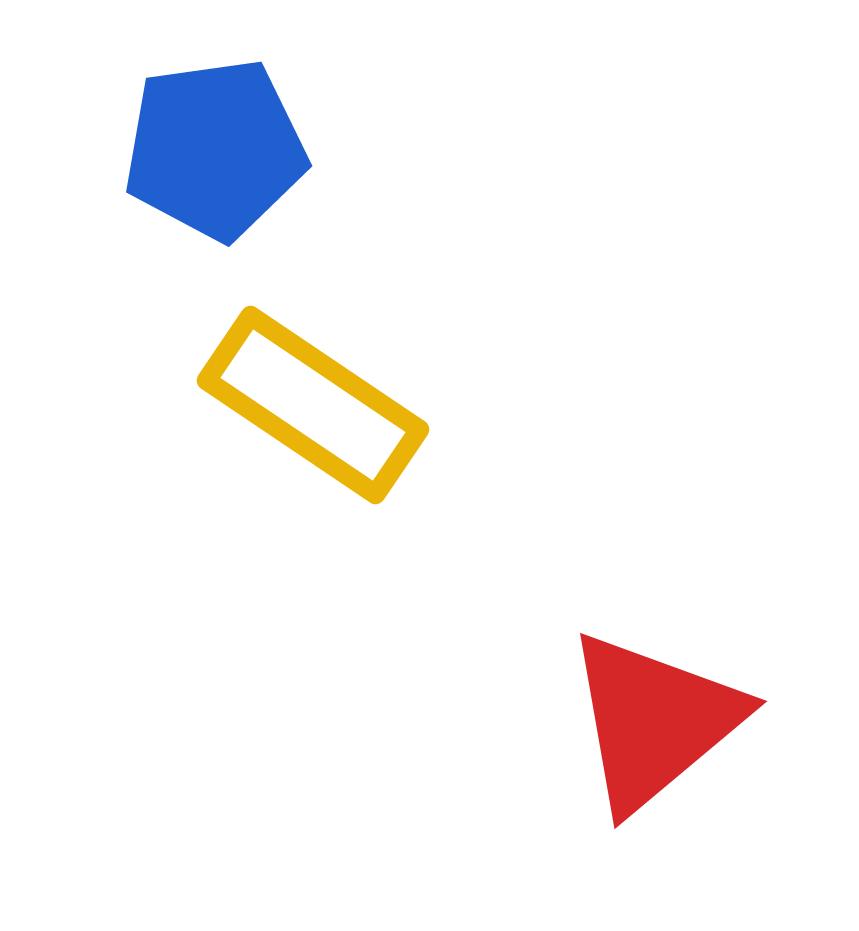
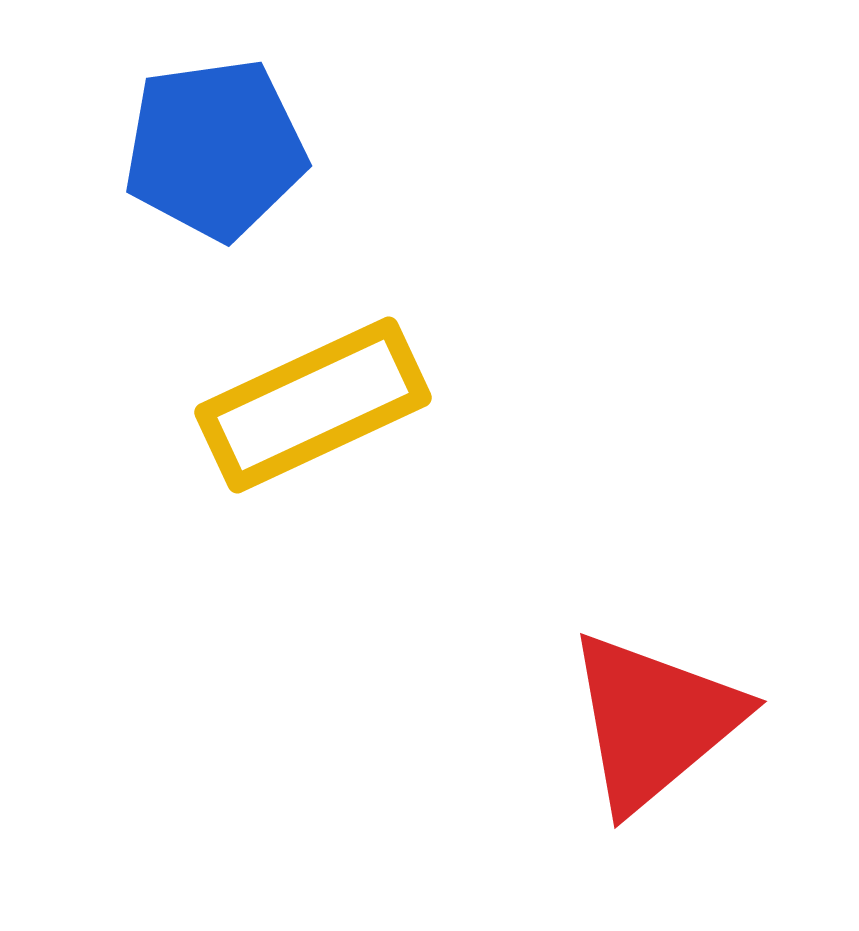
yellow rectangle: rotated 59 degrees counterclockwise
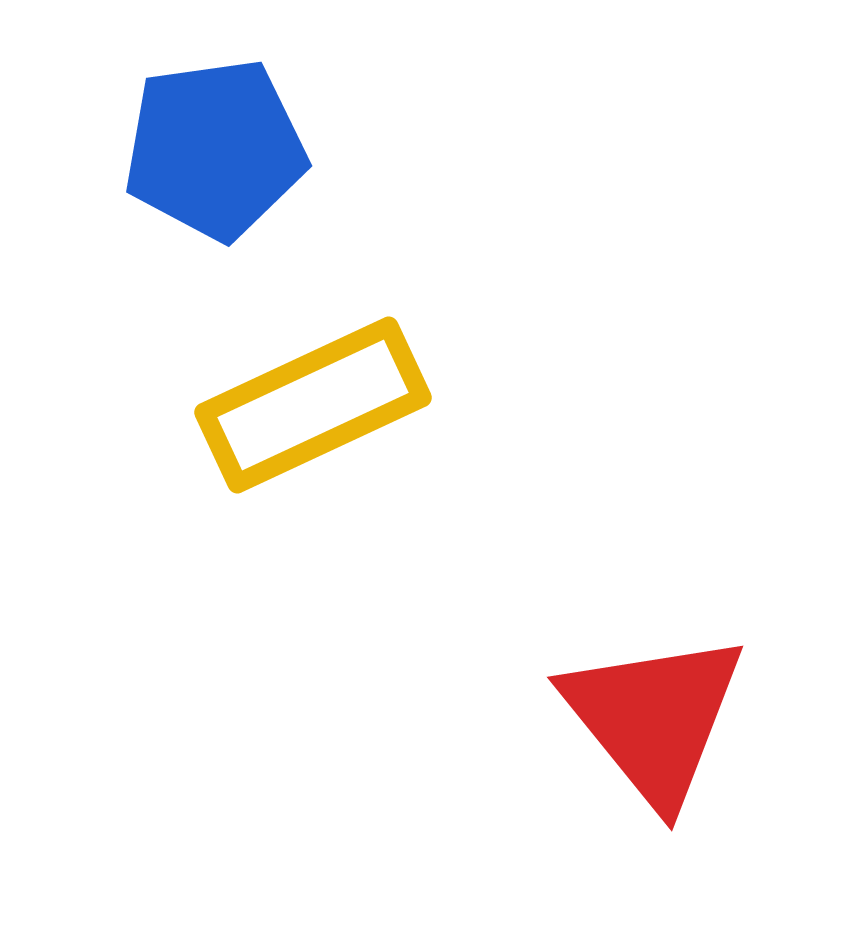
red triangle: moved 3 px up; rotated 29 degrees counterclockwise
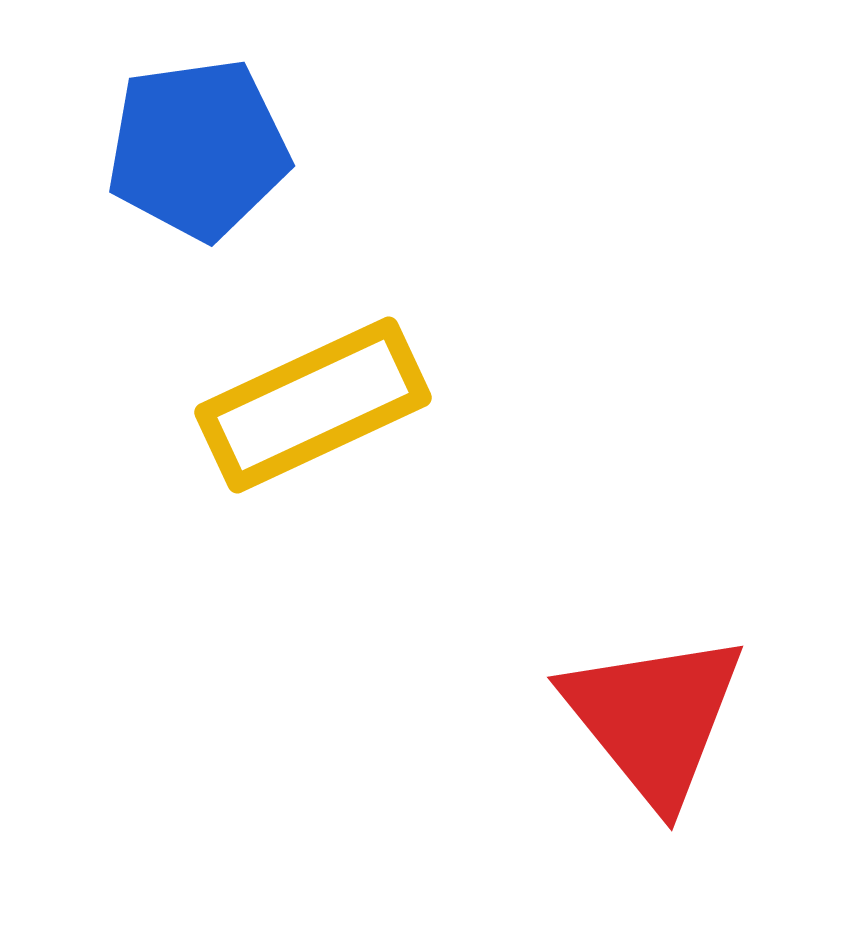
blue pentagon: moved 17 px left
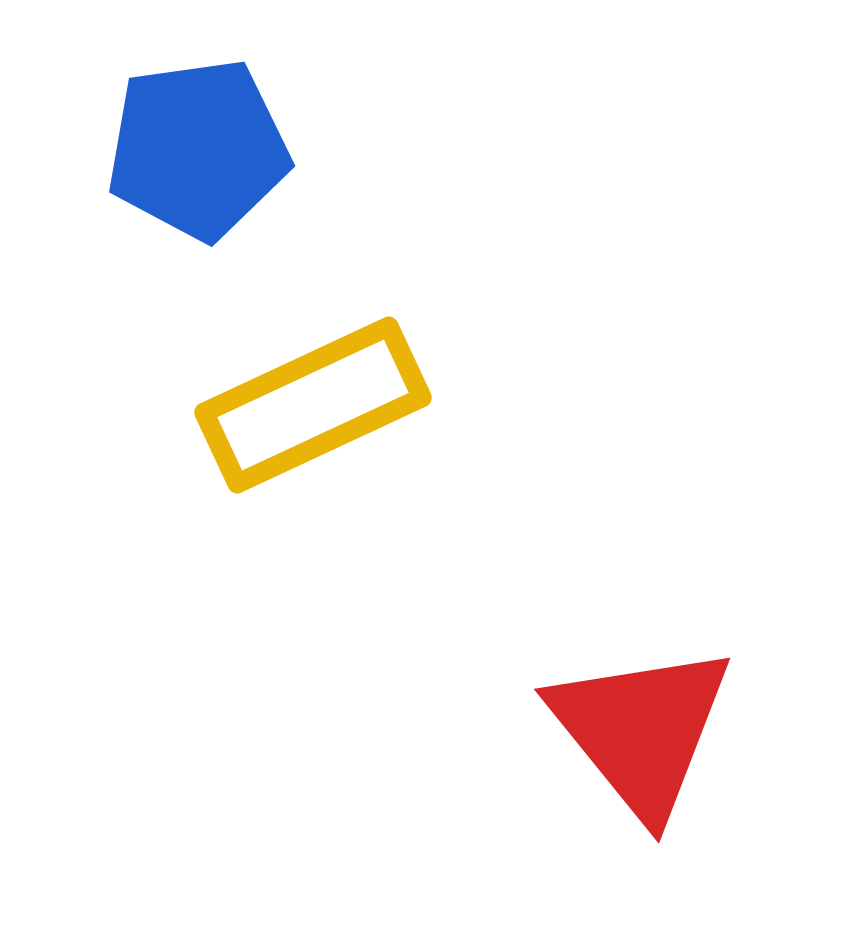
red triangle: moved 13 px left, 12 px down
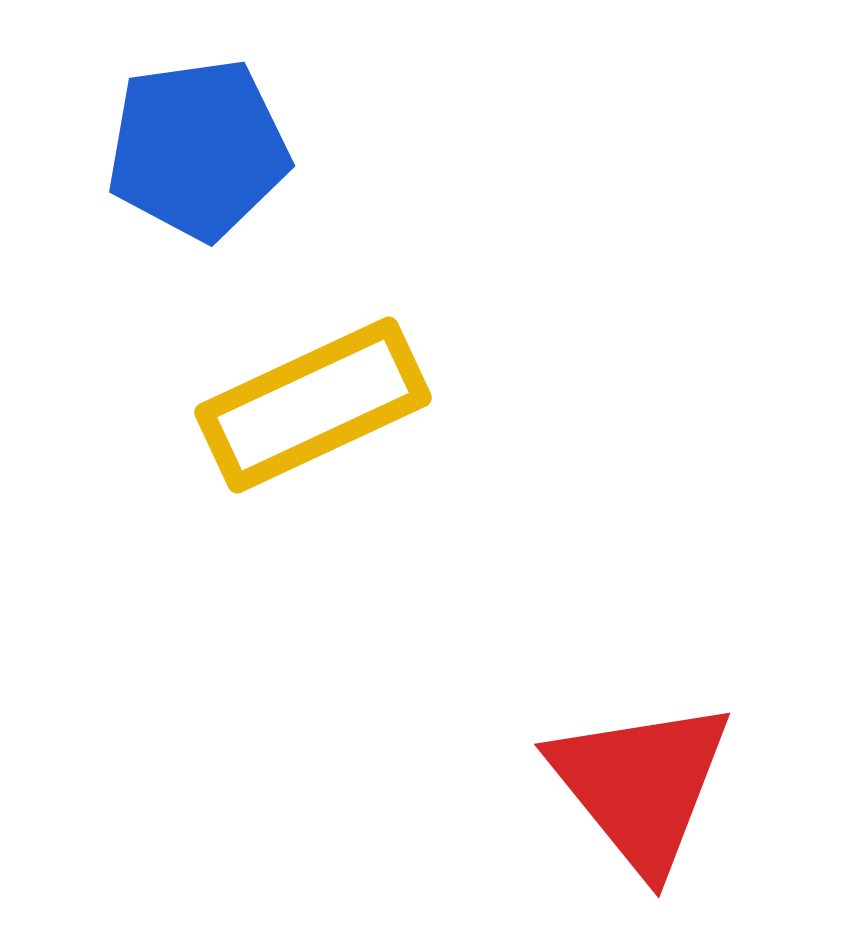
red triangle: moved 55 px down
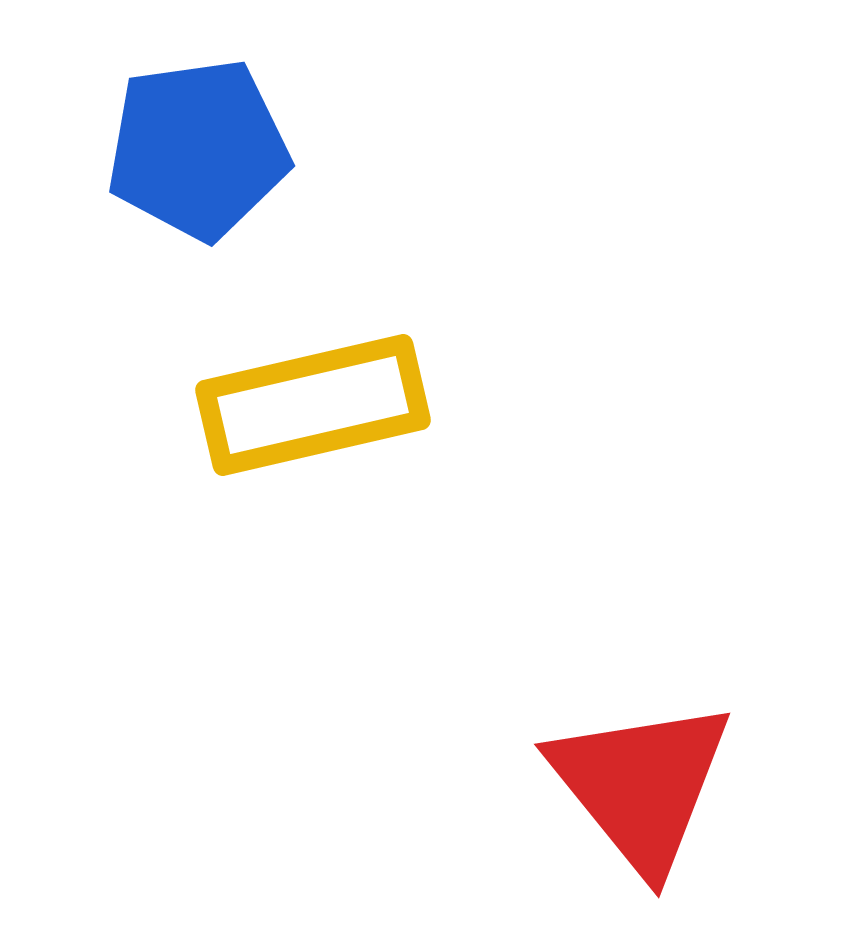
yellow rectangle: rotated 12 degrees clockwise
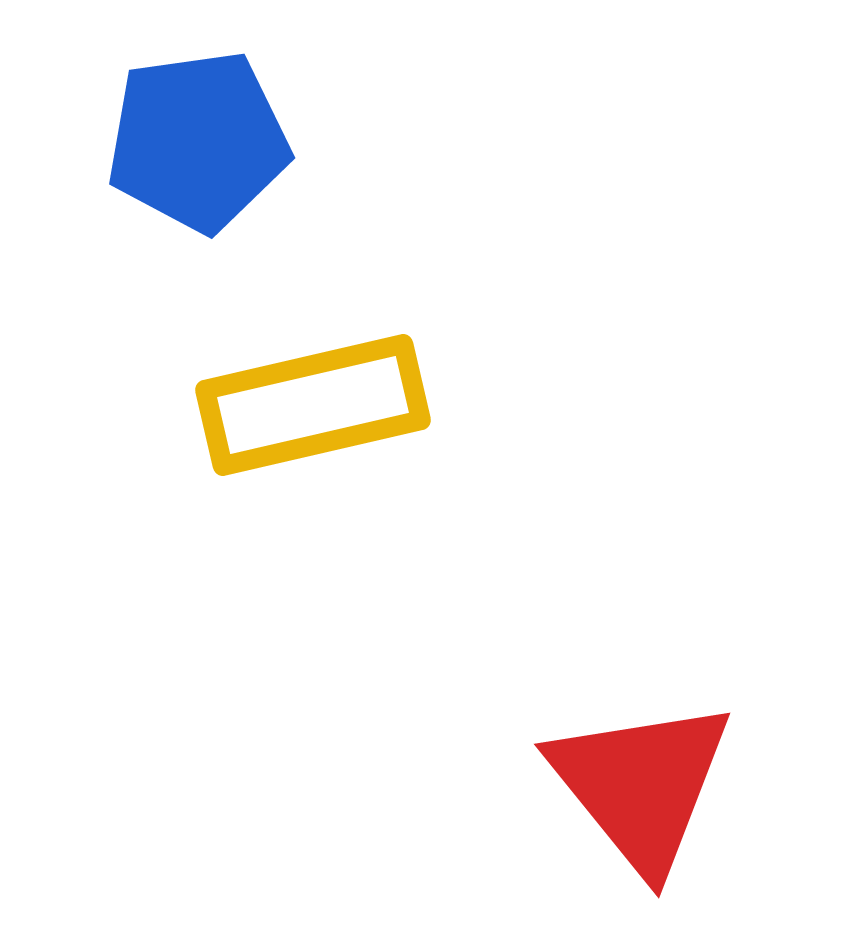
blue pentagon: moved 8 px up
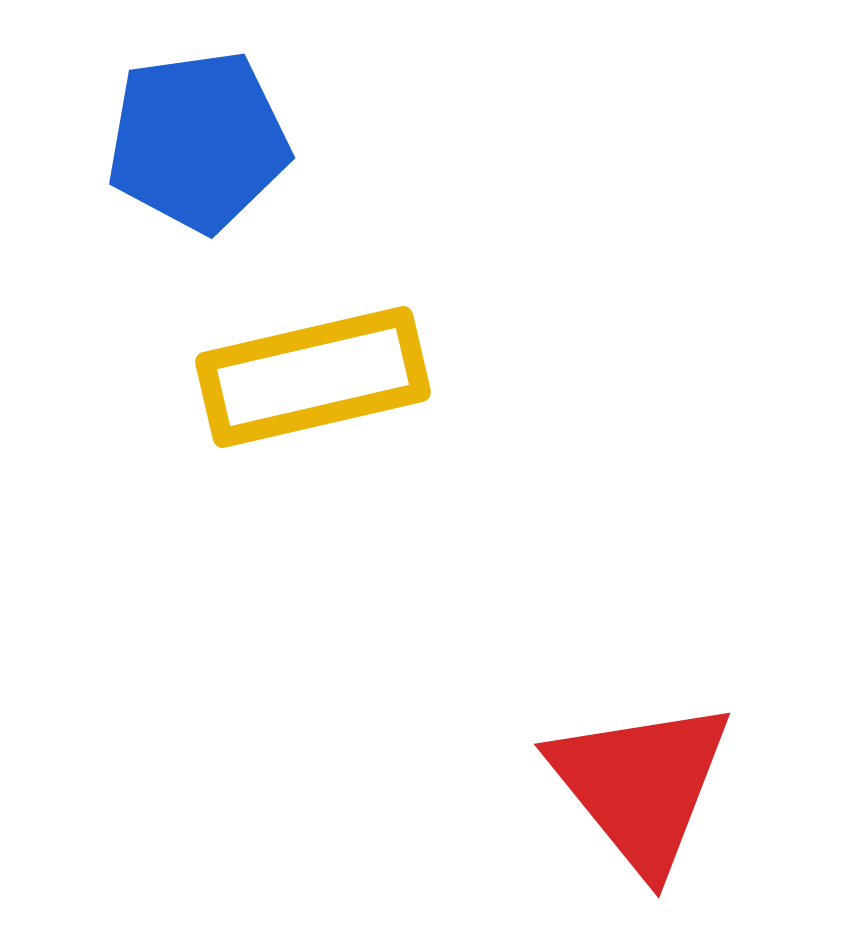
yellow rectangle: moved 28 px up
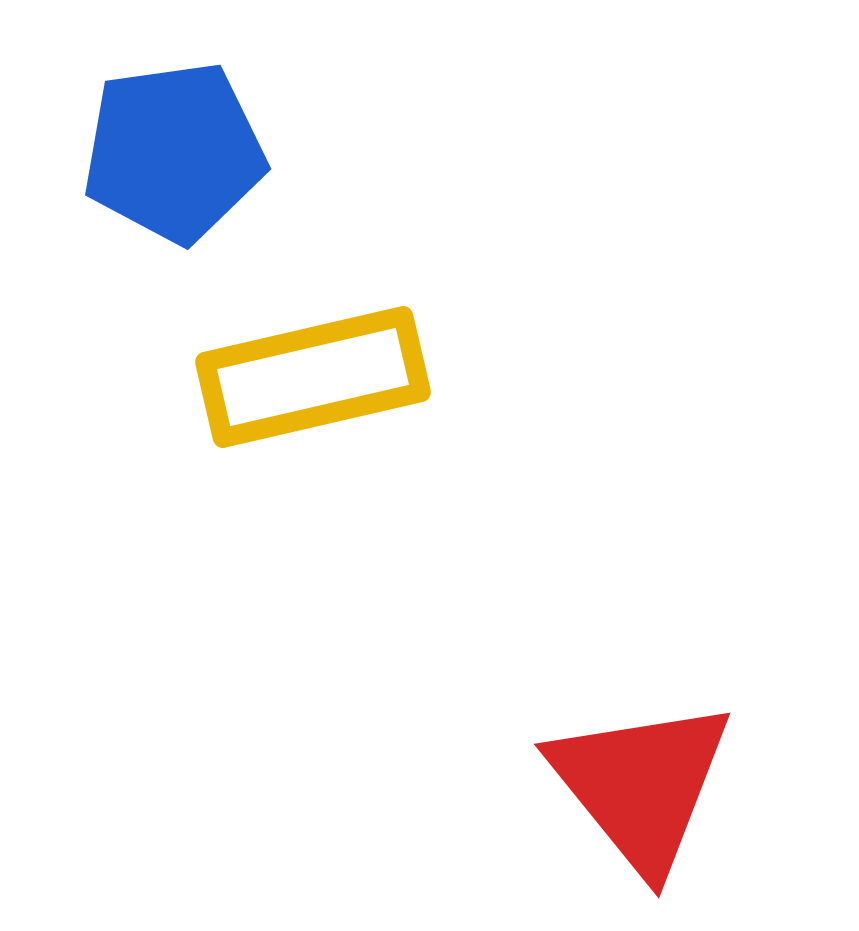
blue pentagon: moved 24 px left, 11 px down
